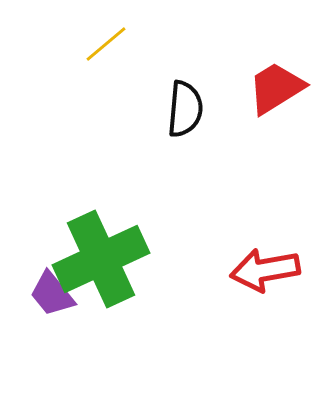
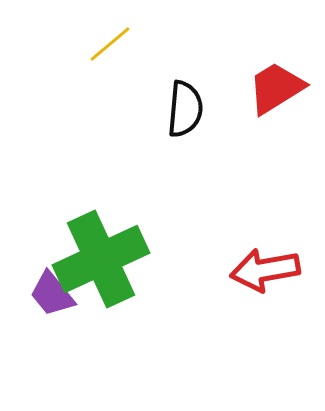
yellow line: moved 4 px right
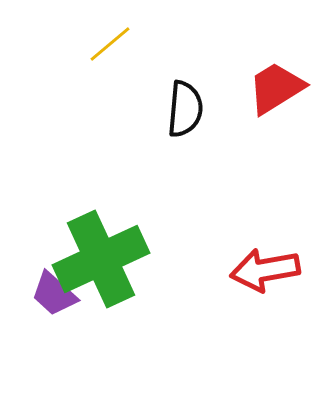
purple trapezoid: moved 2 px right; rotated 9 degrees counterclockwise
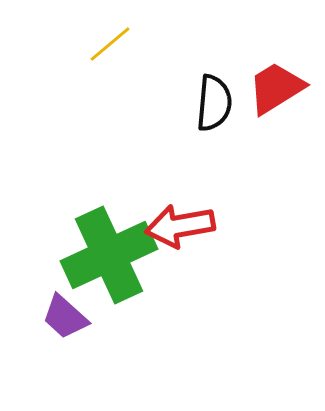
black semicircle: moved 29 px right, 6 px up
green cross: moved 8 px right, 4 px up
red arrow: moved 85 px left, 44 px up
purple trapezoid: moved 11 px right, 23 px down
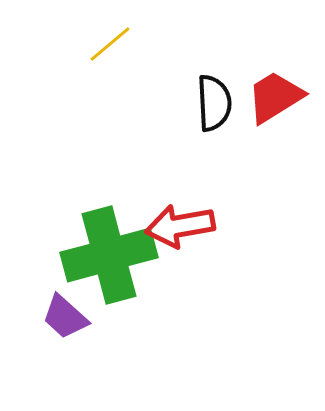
red trapezoid: moved 1 px left, 9 px down
black semicircle: rotated 8 degrees counterclockwise
green cross: rotated 10 degrees clockwise
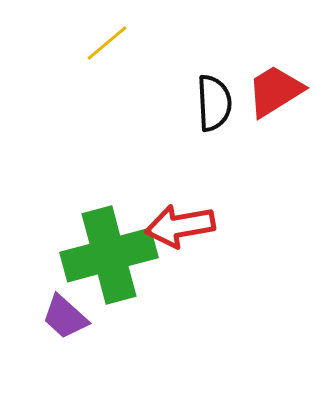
yellow line: moved 3 px left, 1 px up
red trapezoid: moved 6 px up
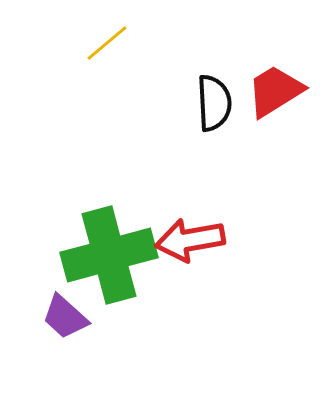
red arrow: moved 10 px right, 14 px down
